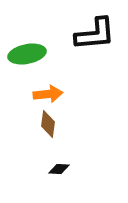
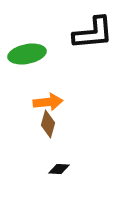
black L-shape: moved 2 px left, 1 px up
orange arrow: moved 8 px down
brown diamond: rotated 8 degrees clockwise
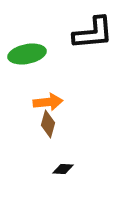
black diamond: moved 4 px right
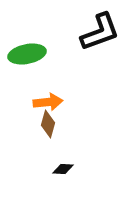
black L-shape: moved 7 px right, 1 px up; rotated 15 degrees counterclockwise
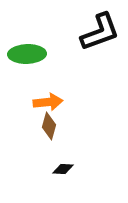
green ellipse: rotated 9 degrees clockwise
brown diamond: moved 1 px right, 2 px down
